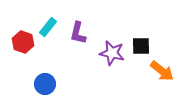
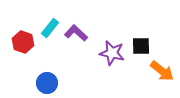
cyan rectangle: moved 2 px right, 1 px down
purple L-shape: moved 2 px left; rotated 120 degrees clockwise
blue circle: moved 2 px right, 1 px up
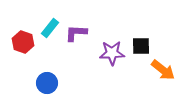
purple L-shape: rotated 40 degrees counterclockwise
purple star: rotated 15 degrees counterclockwise
orange arrow: moved 1 px right, 1 px up
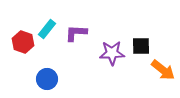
cyan rectangle: moved 3 px left, 1 px down
blue circle: moved 4 px up
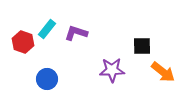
purple L-shape: rotated 15 degrees clockwise
black square: moved 1 px right
purple star: moved 17 px down
orange arrow: moved 2 px down
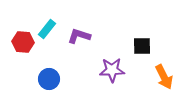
purple L-shape: moved 3 px right, 3 px down
red hexagon: rotated 15 degrees counterclockwise
orange arrow: moved 1 px right, 5 px down; rotated 25 degrees clockwise
blue circle: moved 2 px right
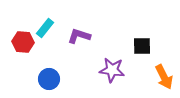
cyan rectangle: moved 2 px left, 1 px up
purple star: rotated 10 degrees clockwise
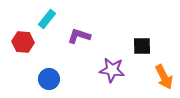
cyan rectangle: moved 2 px right, 9 px up
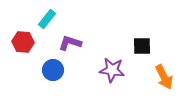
purple L-shape: moved 9 px left, 7 px down
blue circle: moved 4 px right, 9 px up
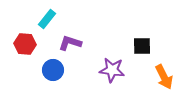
red hexagon: moved 2 px right, 2 px down
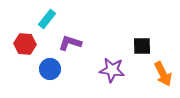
blue circle: moved 3 px left, 1 px up
orange arrow: moved 1 px left, 3 px up
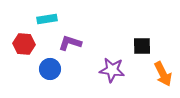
cyan rectangle: rotated 42 degrees clockwise
red hexagon: moved 1 px left
